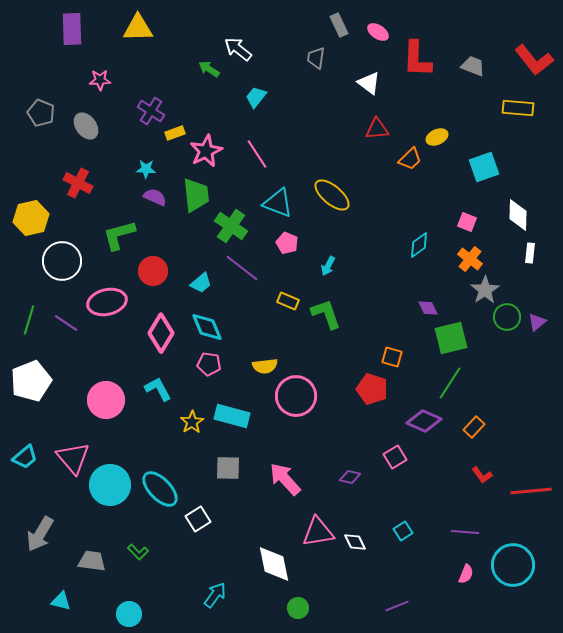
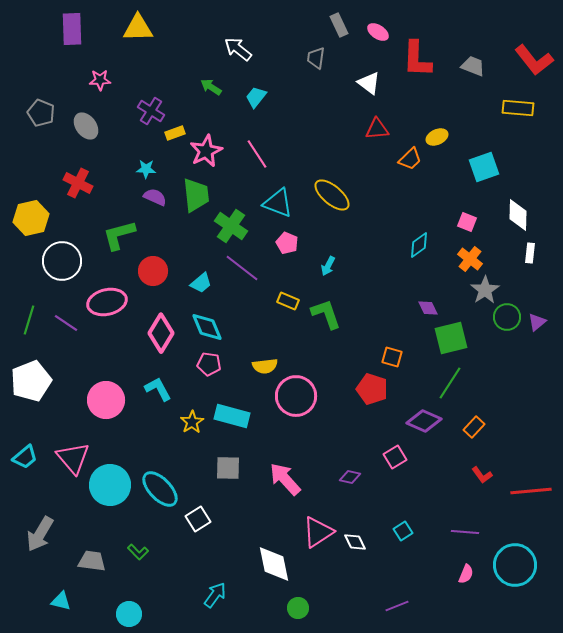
green arrow at (209, 69): moved 2 px right, 18 px down
pink triangle at (318, 532): rotated 24 degrees counterclockwise
cyan circle at (513, 565): moved 2 px right
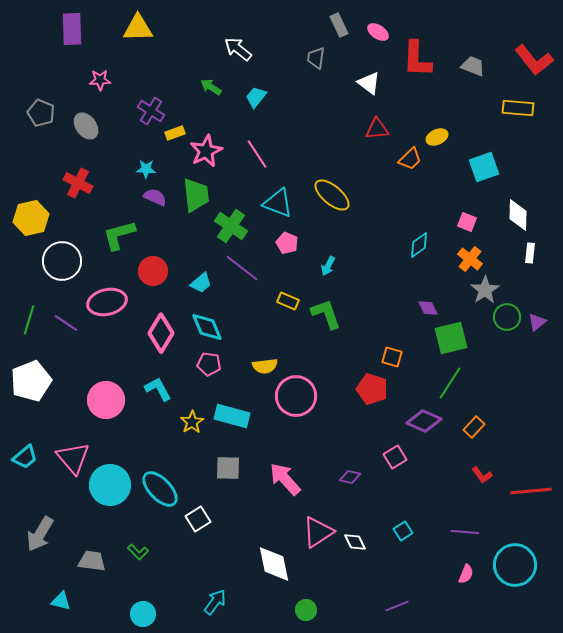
cyan arrow at (215, 595): moved 7 px down
green circle at (298, 608): moved 8 px right, 2 px down
cyan circle at (129, 614): moved 14 px right
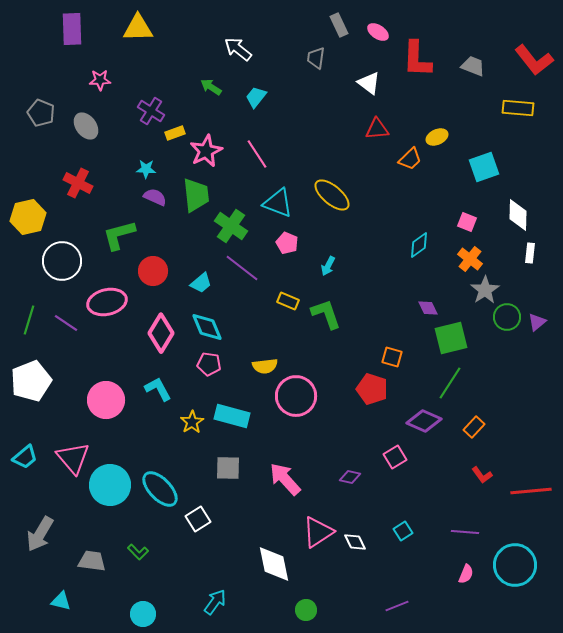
yellow hexagon at (31, 218): moved 3 px left, 1 px up
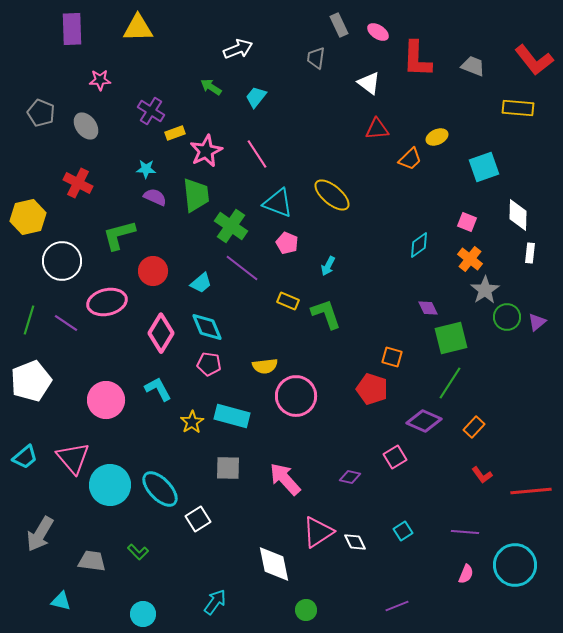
white arrow at (238, 49): rotated 120 degrees clockwise
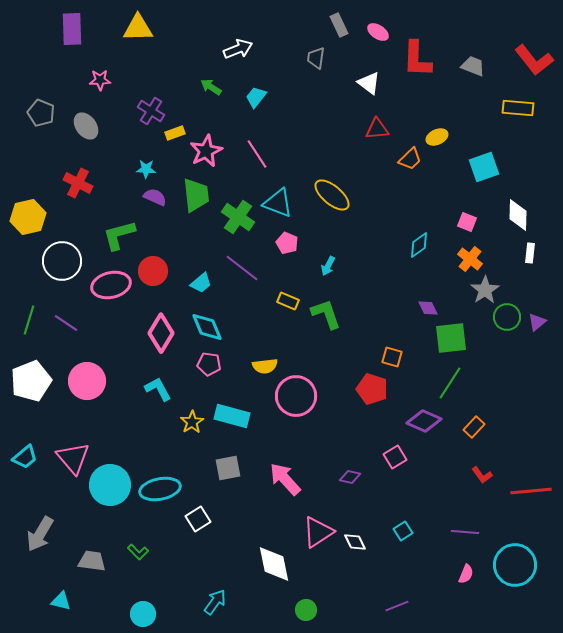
green cross at (231, 226): moved 7 px right, 9 px up
pink ellipse at (107, 302): moved 4 px right, 17 px up
green square at (451, 338): rotated 8 degrees clockwise
pink circle at (106, 400): moved 19 px left, 19 px up
gray square at (228, 468): rotated 12 degrees counterclockwise
cyan ellipse at (160, 489): rotated 57 degrees counterclockwise
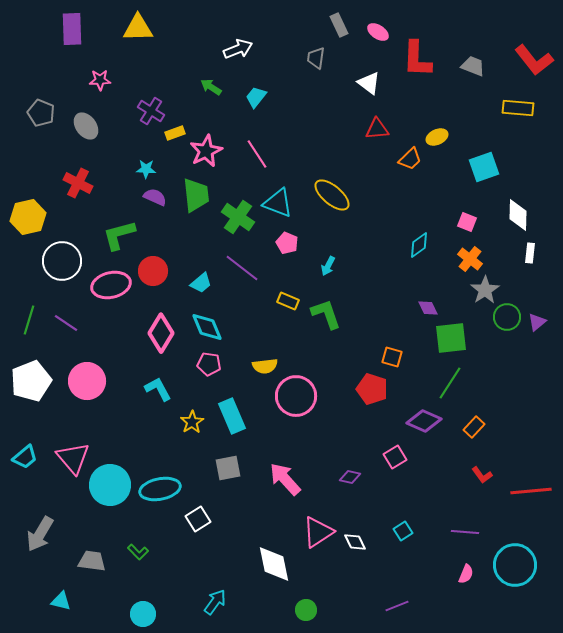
cyan rectangle at (232, 416): rotated 52 degrees clockwise
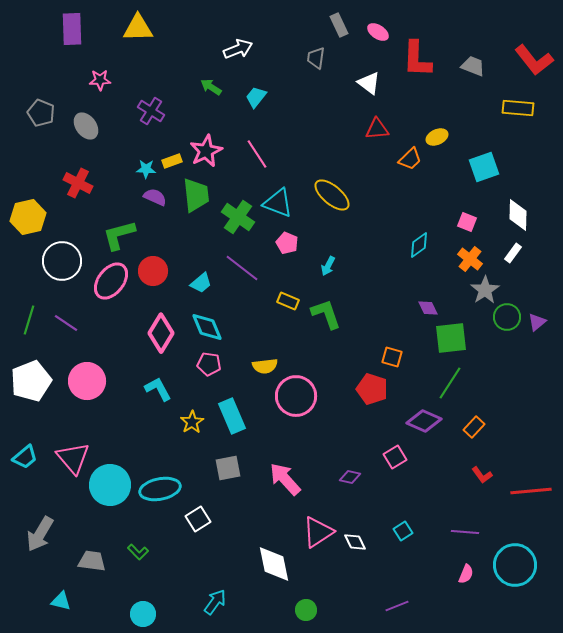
yellow rectangle at (175, 133): moved 3 px left, 28 px down
white rectangle at (530, 253): moved 17 px left; rotated 30 degrees clockwise
pink ellipse at (111, 285): moved 4 px up; rotated 39 degrees counterclockwise
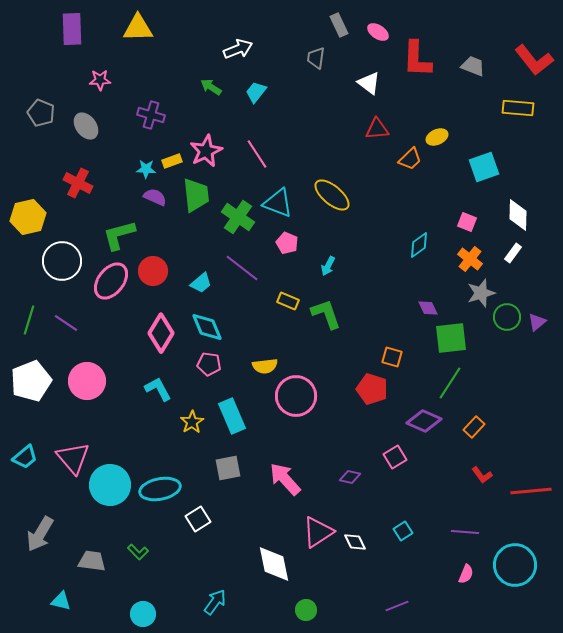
cyan trapezoid at (256, 97): moved 5 px up
purple cross at (151, 111): moved 4 px down; rotated 16 degrees counterclockwise
gray star at (485, 290): moved 4 px left, 3 px down; rotated 16 degrees clockwise
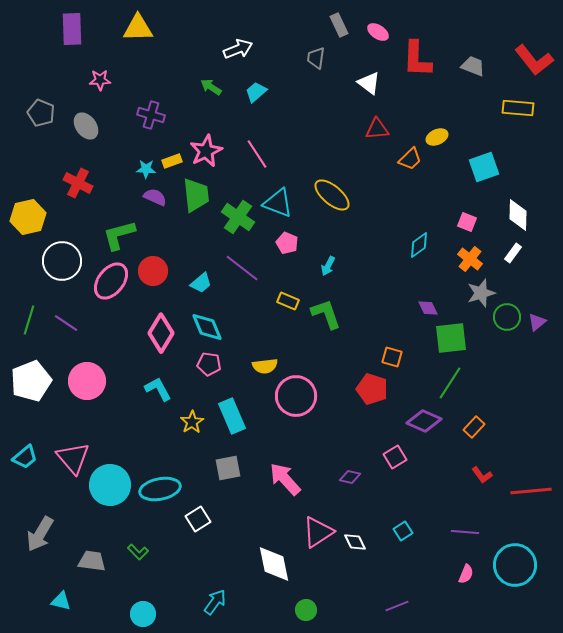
cyan trapezoid at (256, 92): rotated 10 degrees clockwise
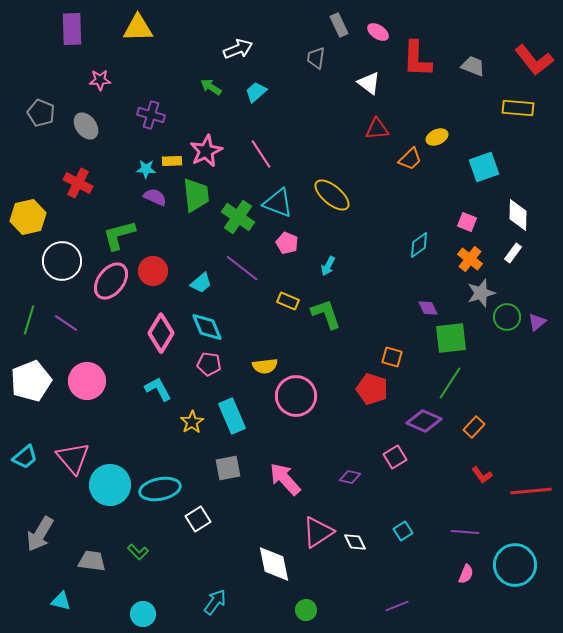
pink line at (257, 154): moved 4 px right
yellow rectangle at (172, 161): rotated 18 degrees clockwise
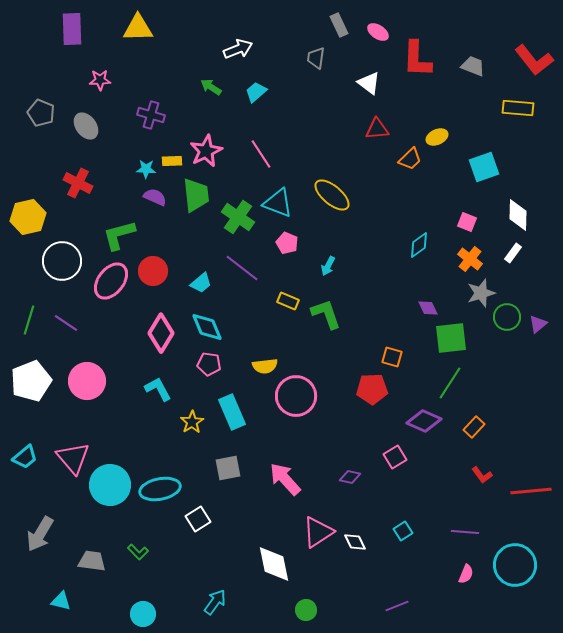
purple triangle at (537, 322): moved 1 px right, 2 px down
red pentagon at (372, 389): rotated 20 degrees counterclockwise
cyan rectangle at (232, 416): moved 4 px up
